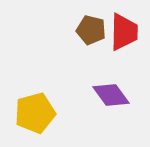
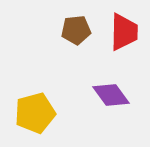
brown pentagon: moved 15 px left; rotated 20 degrees counterclockwise
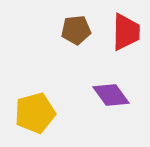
red trapezoid: moved 2 px right
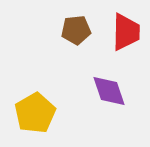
purple diamond: moved 2 px left, 4 px up; rotated 18 degrees clockwise
yellow pentagon: rotated 15 degrees counterclockwise
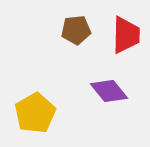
red trapezoid: moved 3 px down
purple diamond: rotated 21 degrees counterclockwise
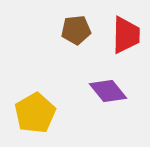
purple diamond: moved 1 px left
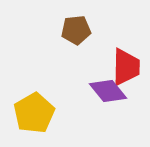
red trapezoid: moved 32 px down
yellow pentagon: moved 1 px left
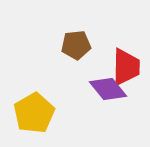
brown pentagon: moved 15 px down
purple diamond: moved 2 px up
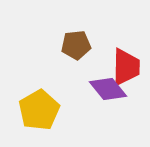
yellow pentagon: moved 5 px right, 3 px up
